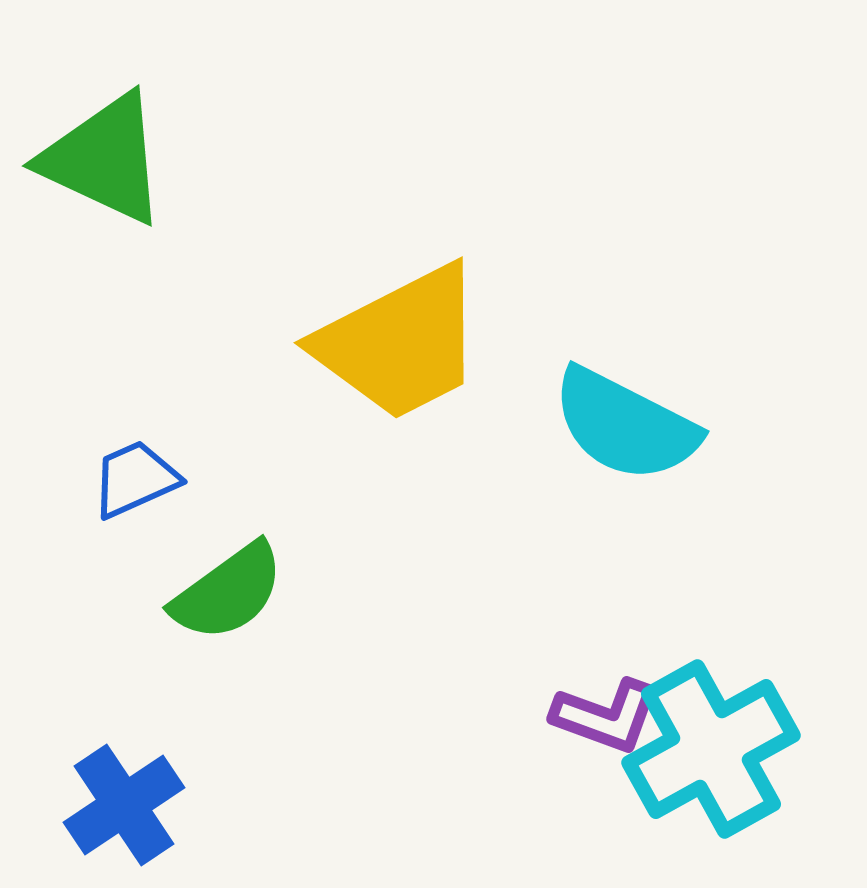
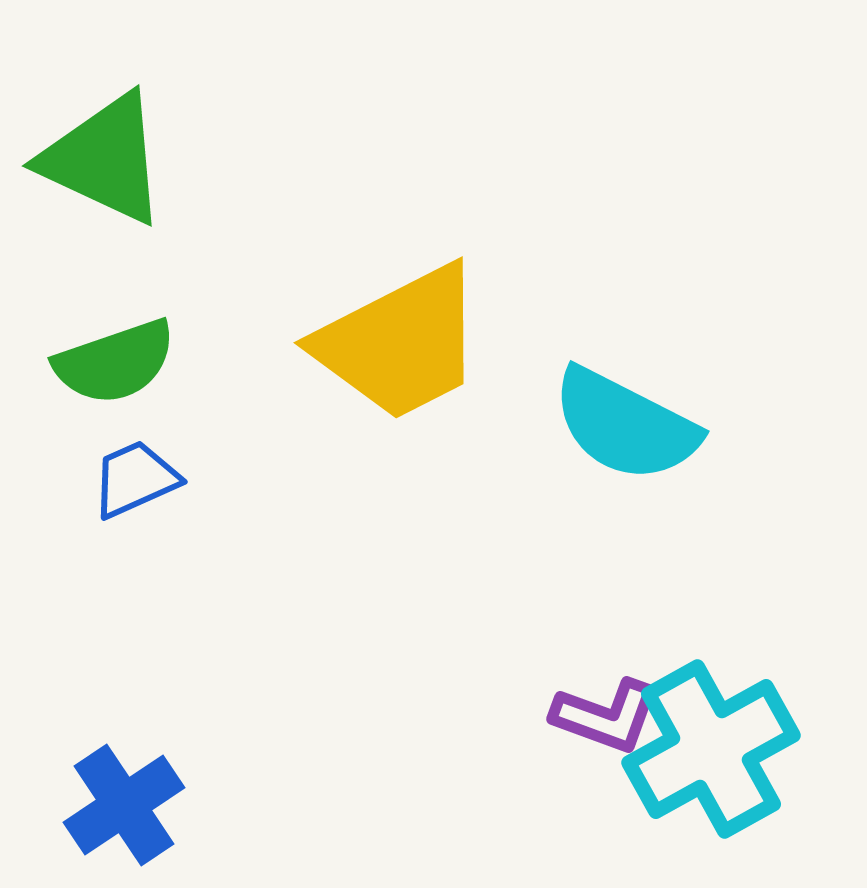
green semicircle: moved 113 px left, 230 px up; rotated 17 degrees clockwise
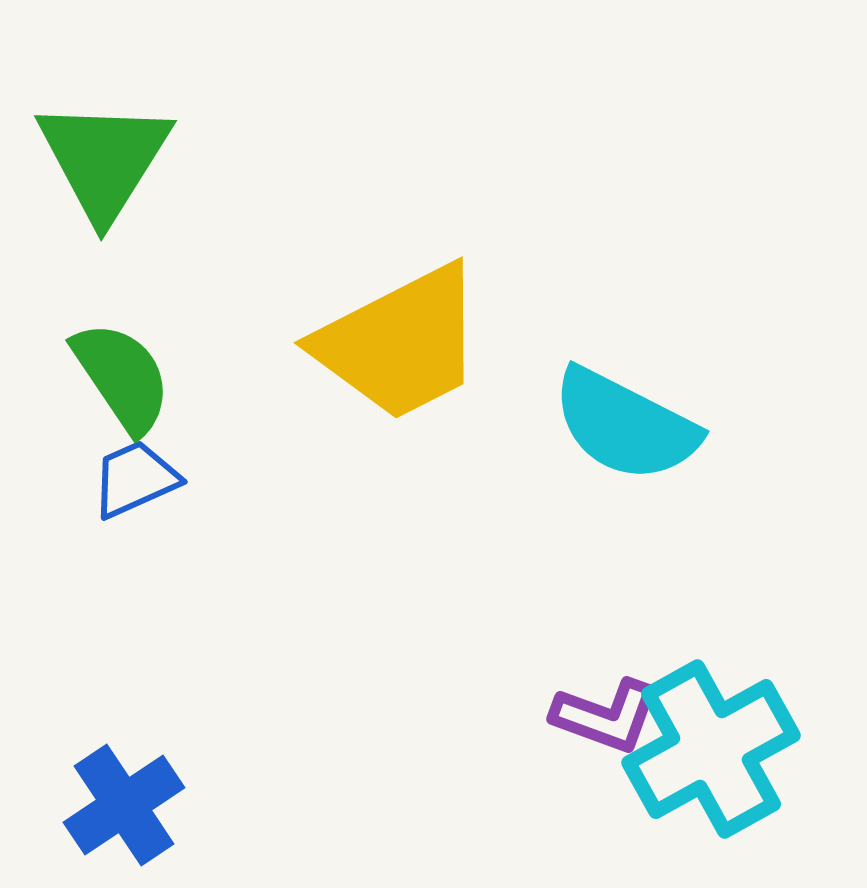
green triangle: rotated 37 degrees clockwise
green semicircle: moved 7 px right, 15 px down; rotated 105 degrees counterclockwise
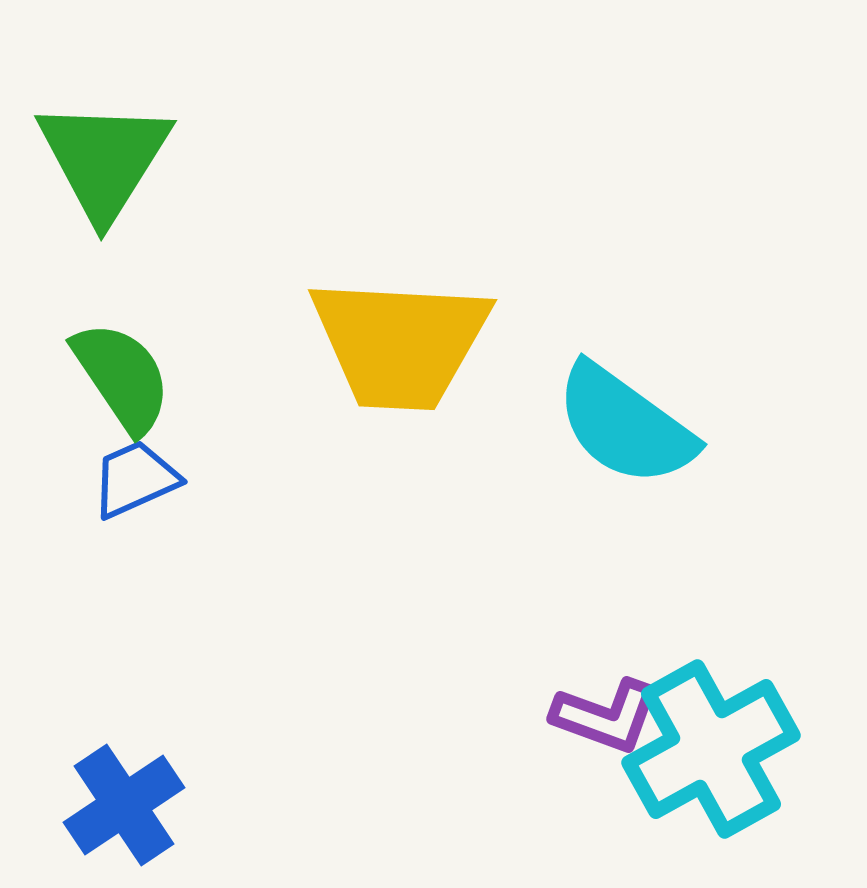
yellow trapezoid: rotated 30 degrees clockwise
cyan semicircle: rotated 9 degrees clockwise
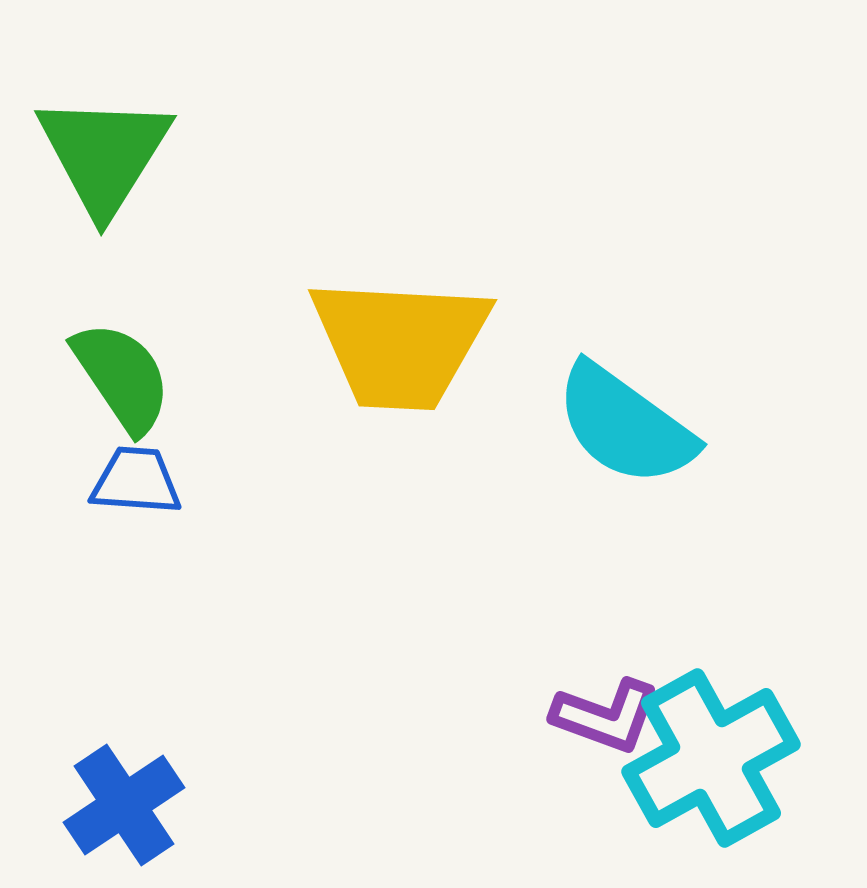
green triangle: moved 5 px up
blue trapezoid: moved 1 px right, 2 px down; rotated 28 degrees clockwise
cyan cross: moved 9 px down
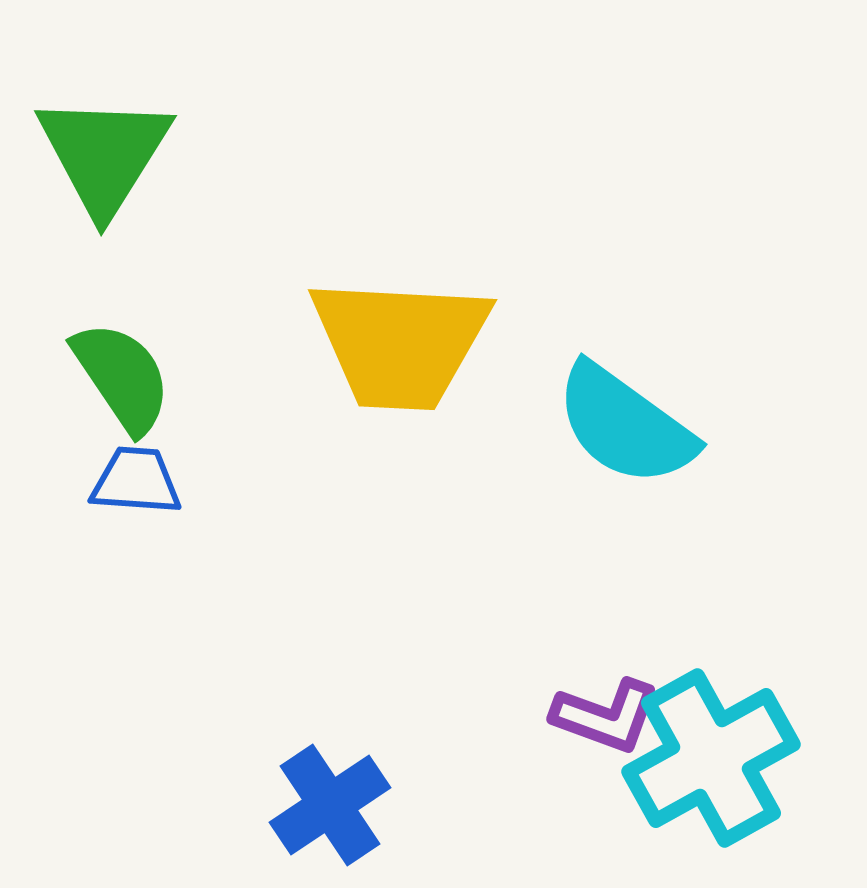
blue cross: moved 206 px right
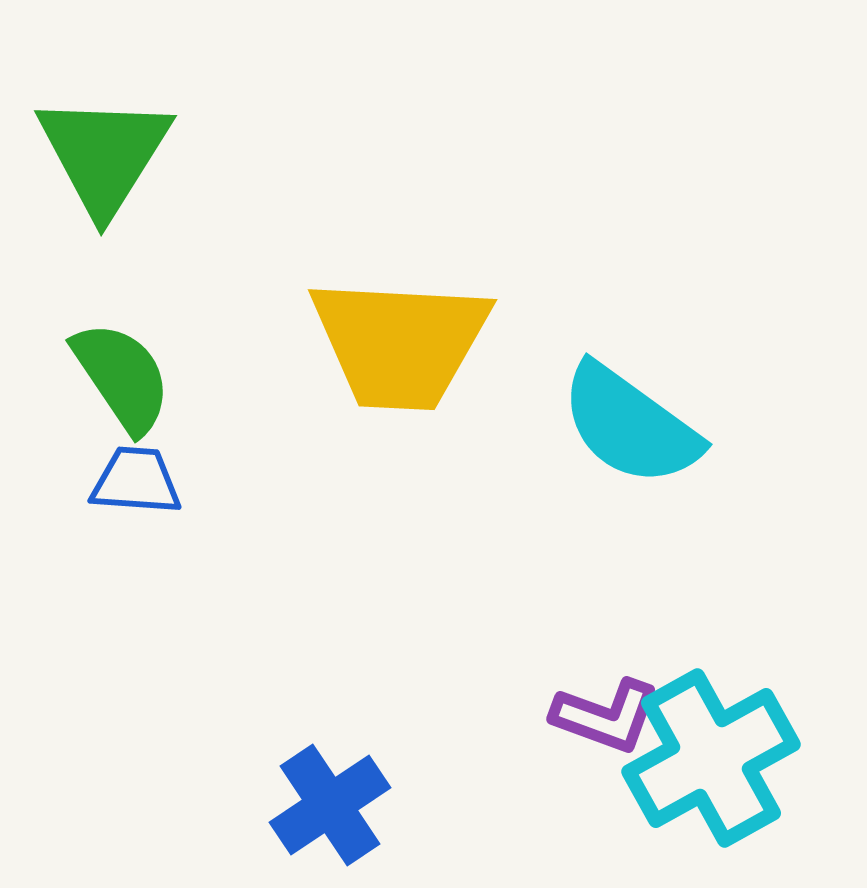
cyan semicircle: moved 5 px right
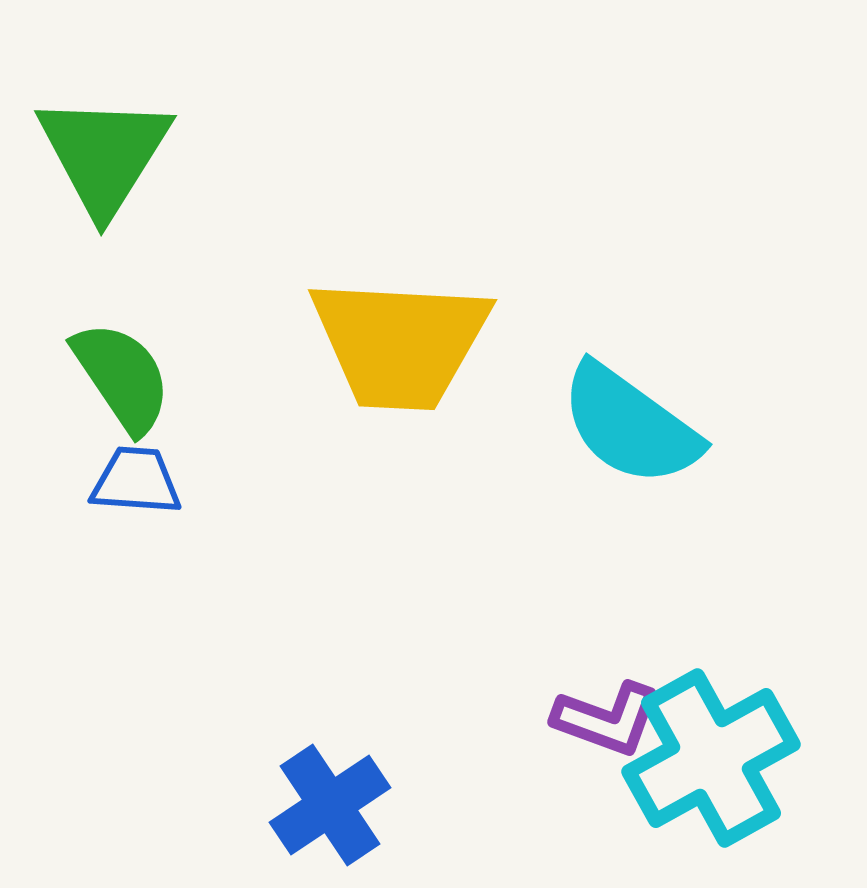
purple L-shape: moved 1 px right, 3 px down
